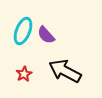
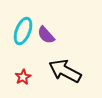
red star: moved 1 px left, 3 px down
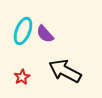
purple semicircle: moved 1 px left, 1 px up
red star: moved 1 px left
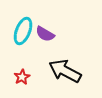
purple semicircle: rotated 18 degrees counterclockwise
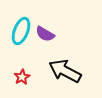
cyan ellipse: moved 2 px left
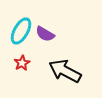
cyan ellipse: rotated 8 degrees clockwise
red star: moved 14 px up
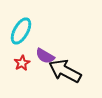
purple semicircle: moved 22 px down
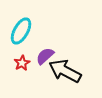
purple semicircle: rotated 108 degrees clockwise
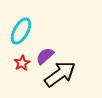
black arrow: moved 5 px left, 3 px down; rotated 116 degrees clockwise
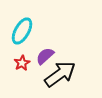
cyan ellipse: moved 1 px right
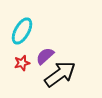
red star: rotated 14 degrees clockwise
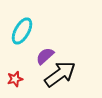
red star: moved 7 px left, 16 px down
